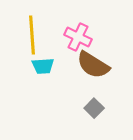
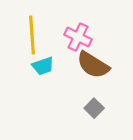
cyan trapezoid: rotated 15 degrees counterclockwise
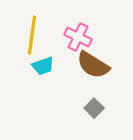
yellow line: rotated 12 degrees clockwise
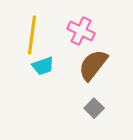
pink cross: moved 3 px right, 6 px up
brown semicircle: rotated 96 degrees clockwise
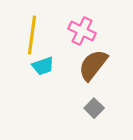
pink cross: moved 1 px right
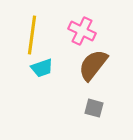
cyan trapezoid: moved 1 px left, 2 px down
gray square: rotated 30 degrees counterclockwise
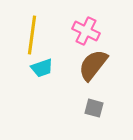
pink cross: moved 4 px right
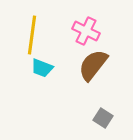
cyan trapezoid: rotated 40 degrees clockwise
gray square: moved 9 px right, 10 px down; rotated 18 degrees clockwise
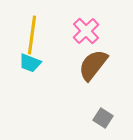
pink cross: rotated 20 degrees clockwise
cyan trapezoid: moved 12 px left, 5 px up
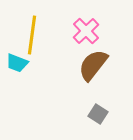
cyan trapezoid: moved 13 px left
gray square: moved 5 px left, 4 px up
